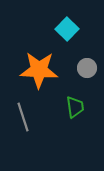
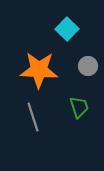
gray circle: moved 1 px right, 2 px up
green trapezoid: moved 4 px right; rotated 10 degrees counterclockwise
gray line: moved 10 px right
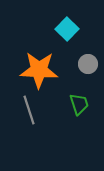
gray circle: moved 2 px up
green trapezoid: moved 3 px up
gray line: moved 4 px left, 7 px up
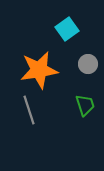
cyan square: rotated 10 degrees clockwise
orange star: rotated 12 degrees counterclockwise
green trapezoid: moved 6 px right, 1 px down
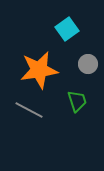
green trapezoid: moved 8 px left, 4 px up
gray line: rotated 44 degrees counterclockwise
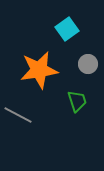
gray line: moved 11 px left, 5 px down
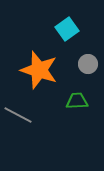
orange star: rotated 27 degrees clockwise
green trapezoid: rotated 75 degrees counterclockwise
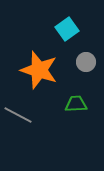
gray circle: moved 2 px left, 2 px up
green trapezoid: moved 1 px left, 3 px down
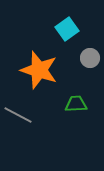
gray circle: moved 4 px right, 4 px up
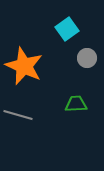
gray circle: moved 3 px left
orange star: moved 15 px left, 4 px up; rotated 6 degrees clockwise
gray line: rotated 12 degrees counterclockwise
